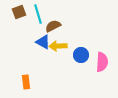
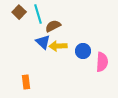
brown square: rotated 24 degrees counterclockwise
blue triangle: rotated 14 degrees clockwise
blue circle: moved 2 px right, 4 px up
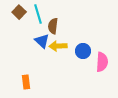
brown semicircle: rotated 56 degrees counterclockwise
blue triangle: moved 1 px left, 1 px up
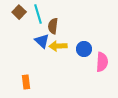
blue circle: moved 1 px right, 2 px up
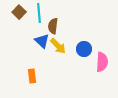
cyan line: moved 1 px right, 1 px up; rotated 12 degrees clockwise
yellow arrow: rotated 132 degrees counterclockwise
orange rectangle: moved 6 px right, 6 px up
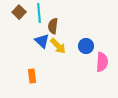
blue circle: moved 2 px right, 3 px up
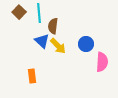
blue circle: moved 2 px up
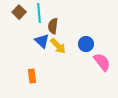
pink semicircle: rotated 42 degrees counterclockwise
